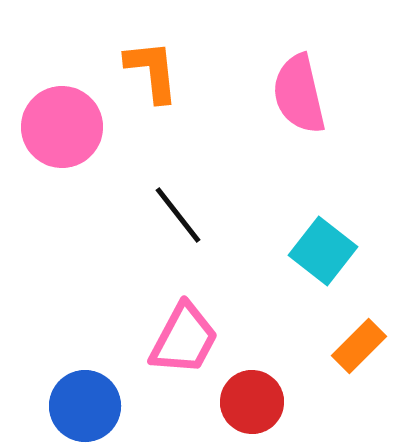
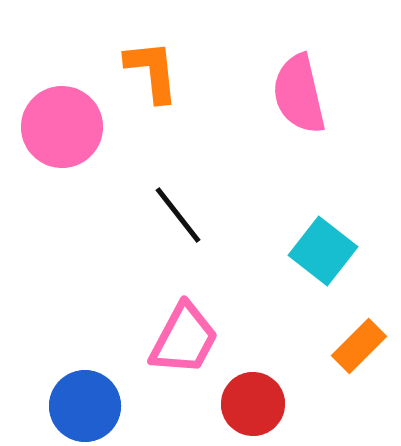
red circle: moved 1 px right, 2 px down
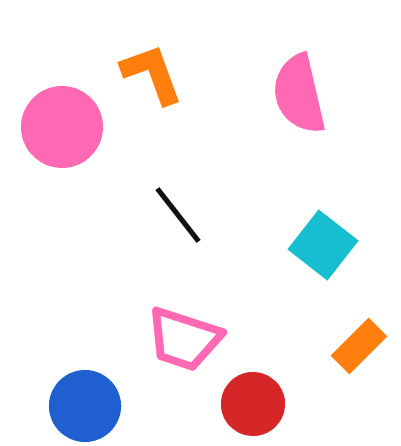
orange L-shape: moved 3 px down; rotated 14 degrees counterclockwise
cyan square: moved 6 px up
pink trapezoid: rotated 80 degrees clockwise
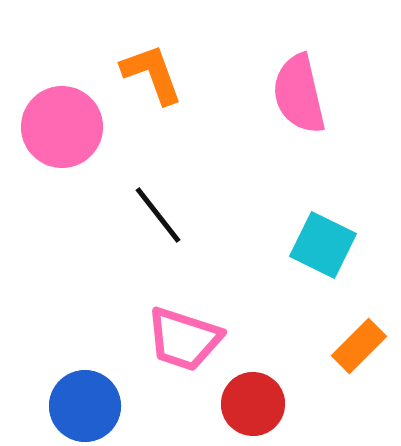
black line: moved 20 px left
cyan square: rotated 12 degrees counterclockwise
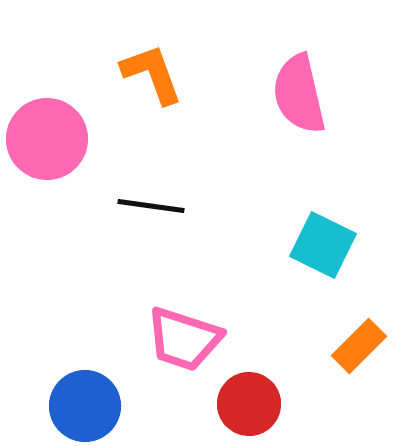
pink circle: moved 15 px left, 12 px down
black line: moved 7 px left, 9 px up; rotated 44 degrees counterclockwise
red circle: moved 4 px left
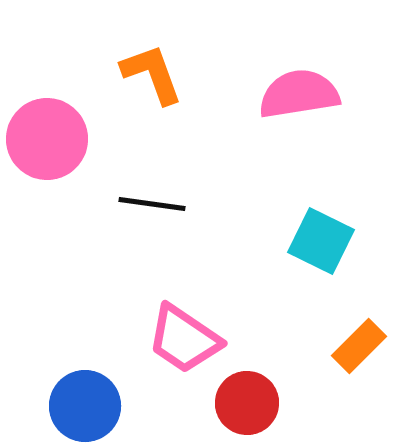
pink semicircle: rotated 94 degrees clockwise
black line: moved 1 px right, 2 px up
cyan square: moved 2 px left, 4 px up
pink trapezoid: rotated 16 degrees clockwise
red circle: moved 2 px left, 1 px up
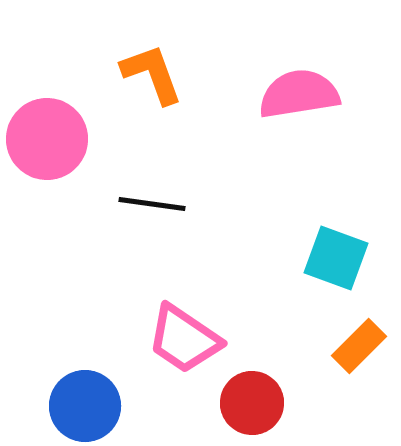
cyan square: moved 15 px right, 17 px down; rotated 6 degrees counterclockwise
red circle: moved 5 px right
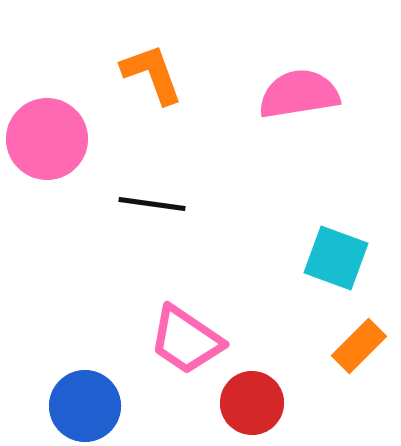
pink trapezoid: moved 2 px right, 1 px down
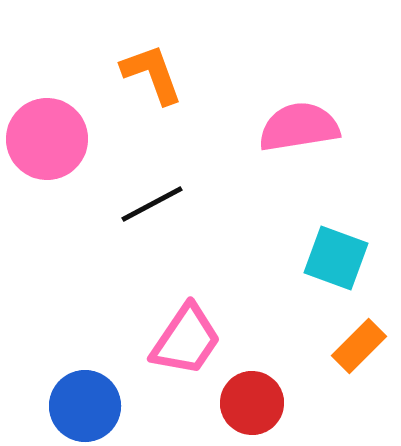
pink semicircle: moved 33 px down
black line: rotated 36 degrees counterclockwise
pink trapezoid: rotated 90 degrees counterclockwise
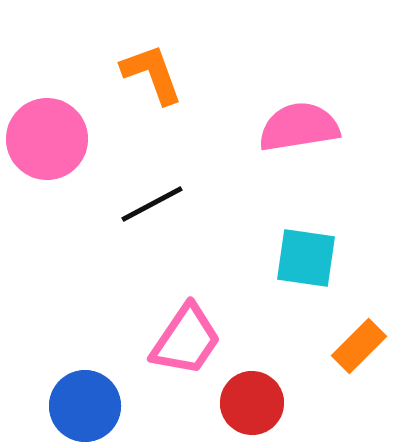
cyan square: moved 30 px left; rotated 12 degrees counterclockwise
